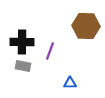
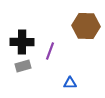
gray rectangle: rotated 28 degrees counterclockwise
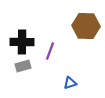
blue triangle: rotated 16 degrees counterclockwise
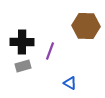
blue triangle: rotated 48 degrees clockwise
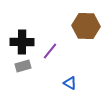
purple line: rotated 18 degrees clockwise
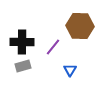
brown hexagon: moved 6 px left
purple line: moved 3 px right, 4 px up
blue triangle: moved 13 px up; rotated 32 degrees clockwise
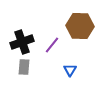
black cross: rotated 20 degrees counterclockwise
purple line: moved 1 px left, 2 px up
gray rectangle: moved 1 px right, 1 px down; rotated 70 degrees counterclockwise
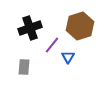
brown hexagon: rotated 20 degrees counterclockwise
black cross: moved 8 px right, 14 px up
blue triangle: moved 2 px left, 13 px up
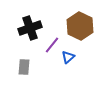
brown hexagon: rotated 16 degrees counterclockwise
blue triangle: rotated 16 degrees clockwise
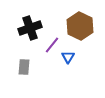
blue triangle: rotated 16 degrees counterclockwise
